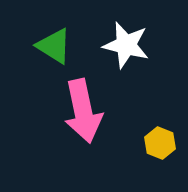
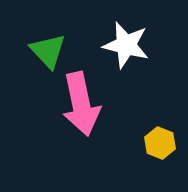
green triangle: moved 6 px left, 5 px down; rotated 15 degrees clockwise
pink arrow: moved 2 px left, 7 px up
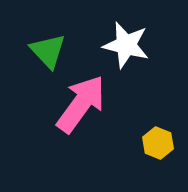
pink arrow: rotated 132 degrees counterclockwise
yellow hexagon: moved 2 px left
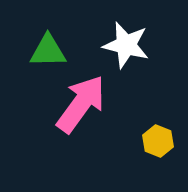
green triangle: rotated 48 degrees counterclockwise
yellow hexagon: moved 2 px up
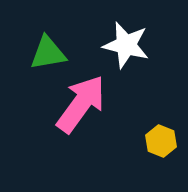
green triangle: moved 2 px down; rotated 9 degrees counterclockwise
yellow hexagon: moved 3 px right
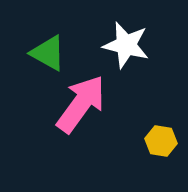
green triangle: rotated 39 degrees clockwise
yellow hexagon: rotated 12 degrees counterclockwise
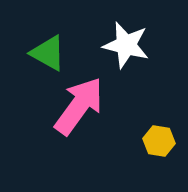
pink arrow: moved 2 px left, 2 px down
yellow hexagon: moved 2 px left
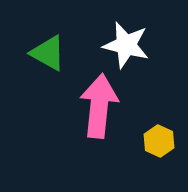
pink arrow: moved 20 px right; rotated 30 degrees counterclockwise
yellow hexagon: rotated 16 degrees clockwise
